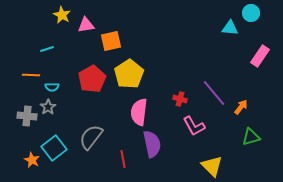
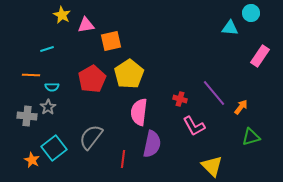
purple semicircle: rotated 24 degrees clockwise
red line: rotated 18 degrees clockwise
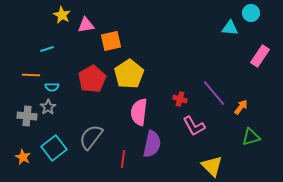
orange star: moved 9 px left, 3 px up
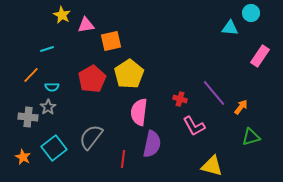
orange line: rotated 48 degrees counterclockwise
gray cross: moved 1 px right, 1 px down
yellow triangle: rotated 30 degrees counterclockwise
